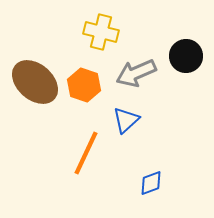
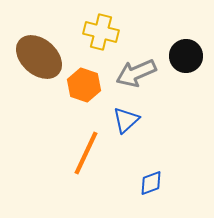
brown ellipse: moved 4 px right, 25 px up
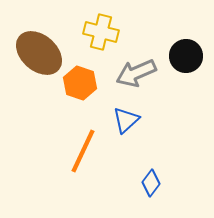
brown ellipse: moved 4 px up
orange hexagon: moved 4 px left, 2 px up
orange line: moved 3 px left, 2 px up
blue diamond: rotated 32 degrees counterclockwise
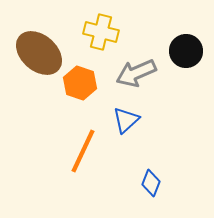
black circle: moved 5 px up
blue diamond: rotated 16 degrees counterclockwise
